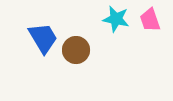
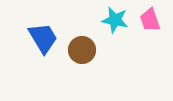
cyan star: moved 1 px left, 1 px down
brown circle: moved 6 px right
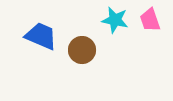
blue trapezoid: moved 2 px left, 2 px up; rotated 36 degrees counterclockwise
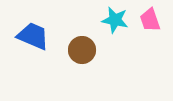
blue trapezoid: moved 8 px left
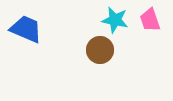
blue trapezoid: moved 7 px left, 7 px up
brown circle: moved 18 px right
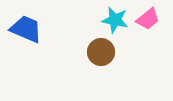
pink trapezoid: moved 2 px left, 1 px up; rotated 110 degrees counterclockwise
brown circle: moved 1 px right, 2 px down
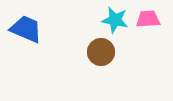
pink trapezoid: rotated 145 degrees counterclockwise
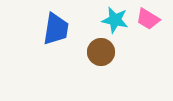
pink trapezoid: rotated 145 degrees counterclockwise
blue trapezoid: moved 30 px right; rotated 76 degrees clockwise
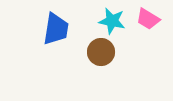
cyan star: moved 3 px left, 1 px down
